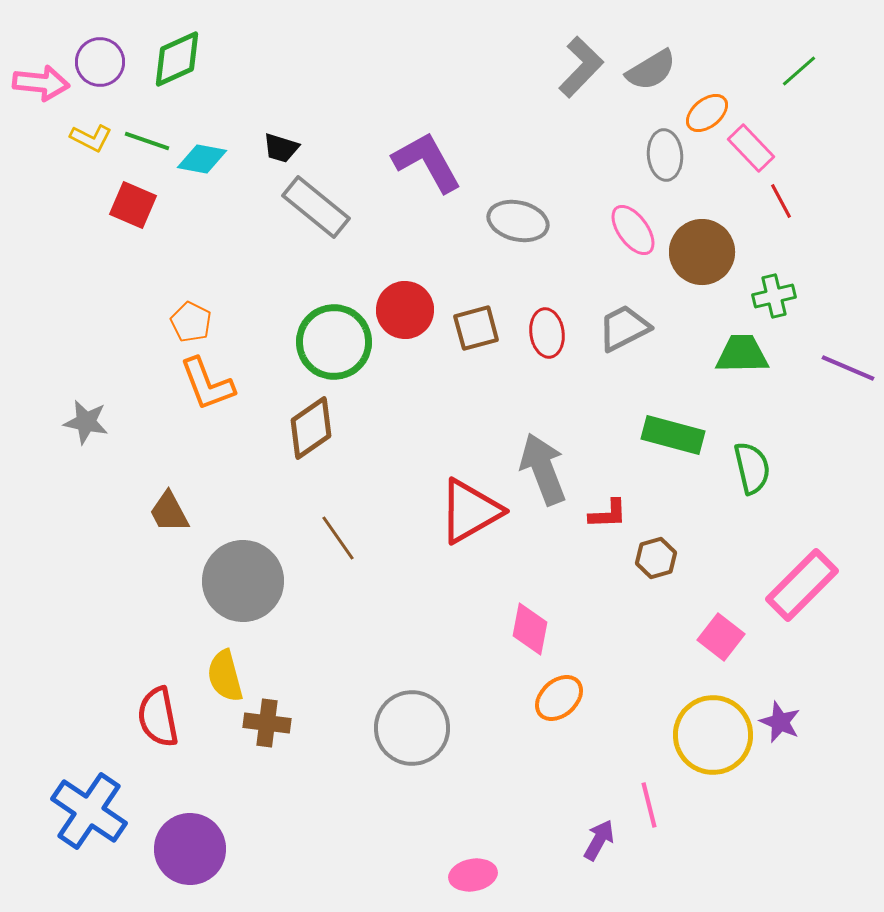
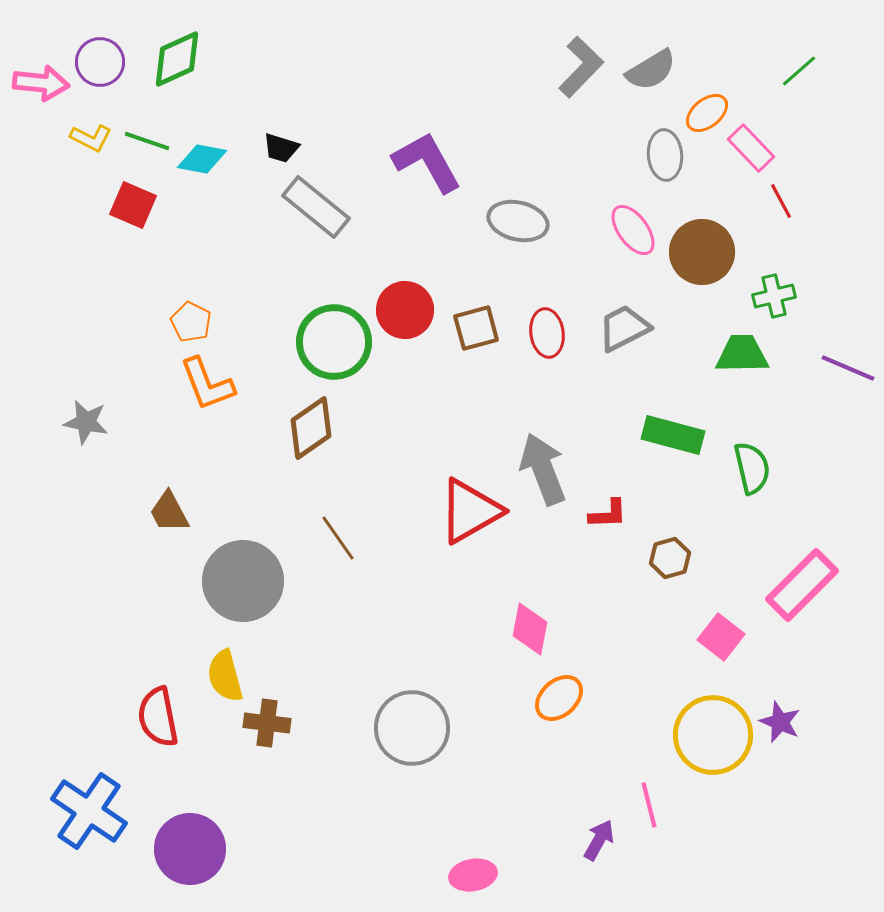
brown hexagon at (656, 558): moved 14 px right
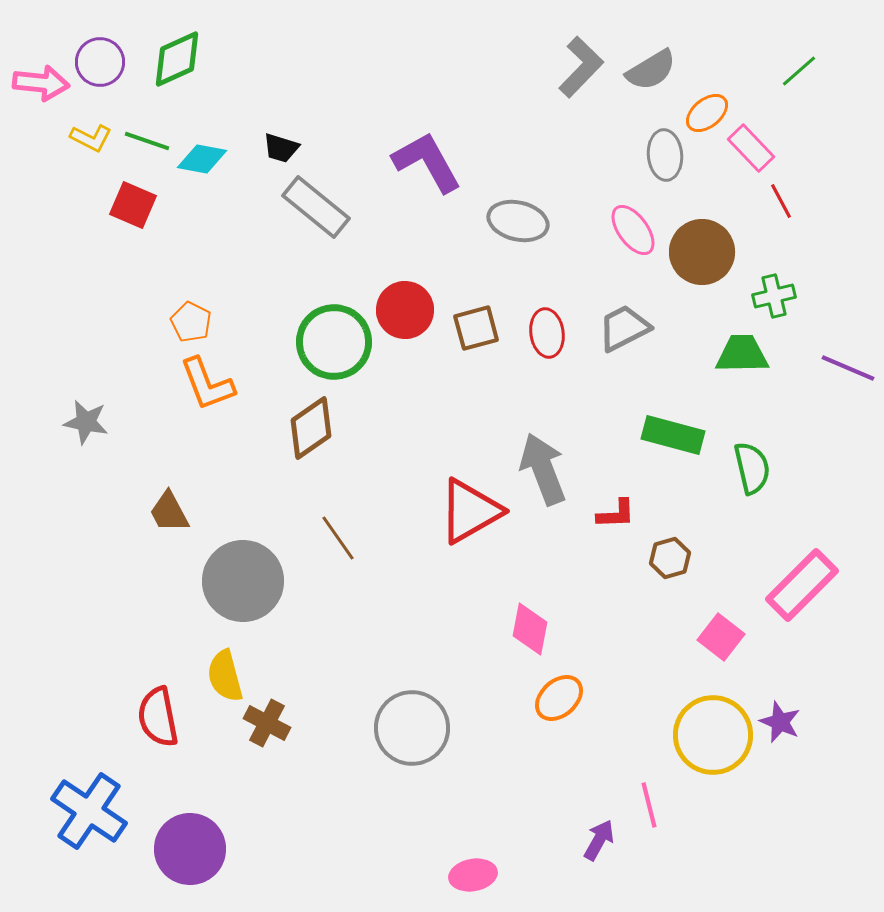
red L-shape at (608, 514): moved 8 px right
brown cross at (267, 723): rotated 21 degrees clockwise
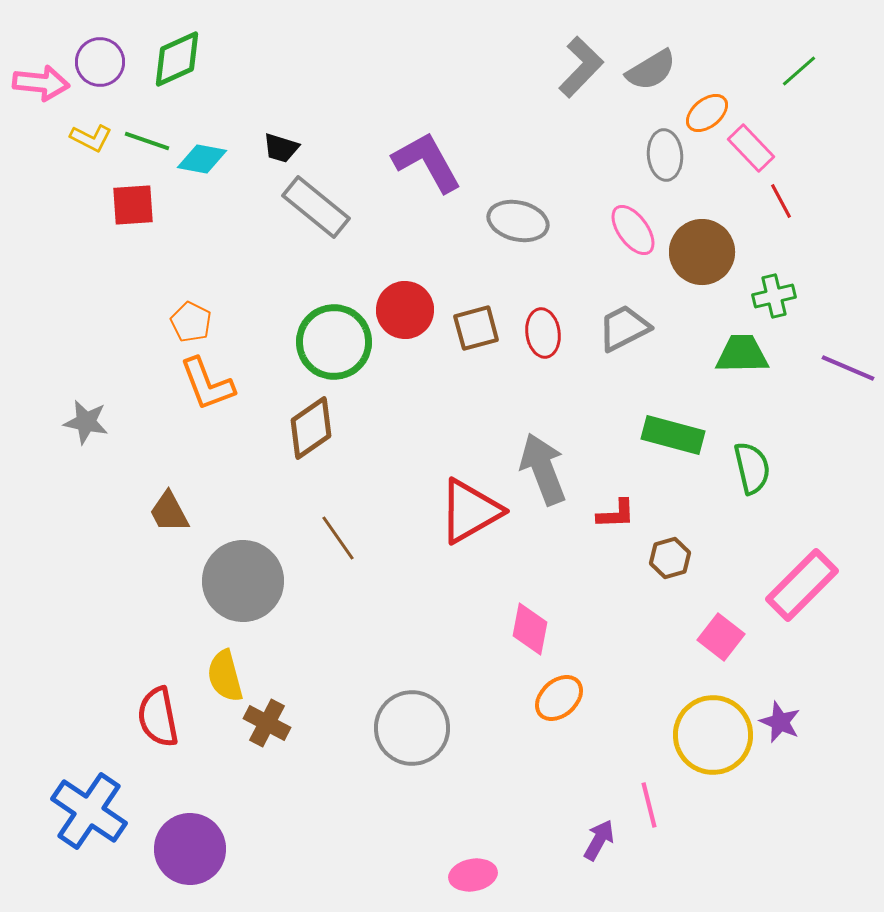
red square at (133, 205): rotated 27 degrees counterclockwise
red ellipse at (547, 333): moved 4 px left
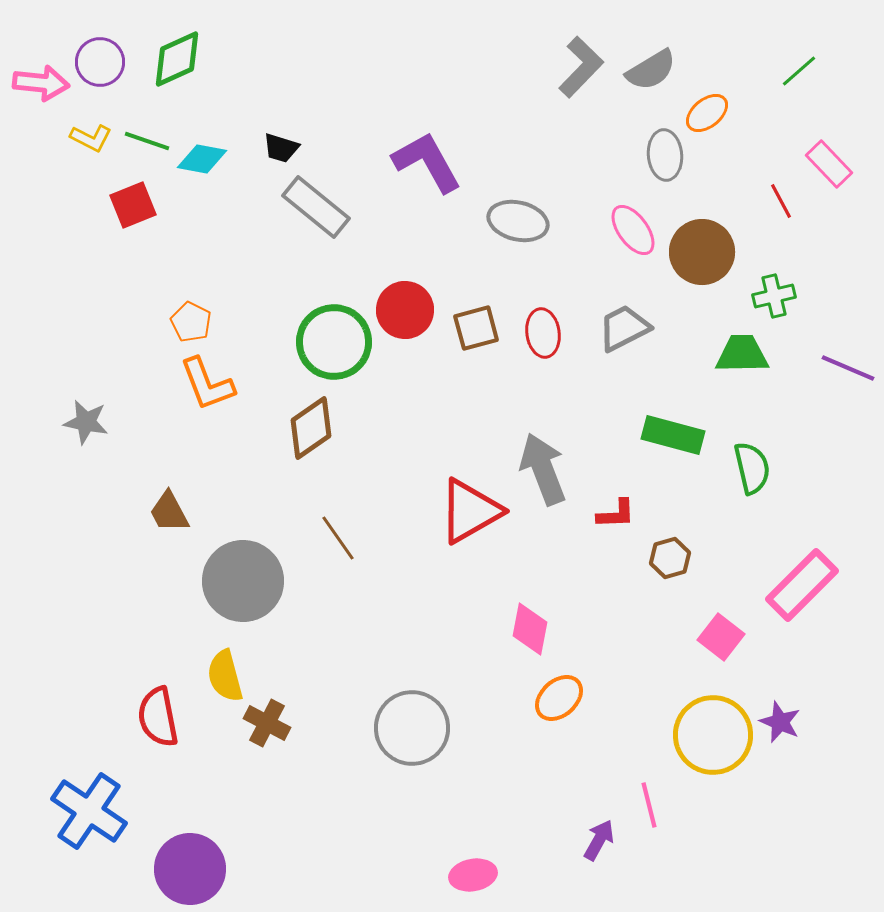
pink rectangle at (751, 148): moved 78 px right, 16 px down
red square at (133, 205): rotated 18 degrees counterclockwise
purple circle at (190, 849): moved 20 px down
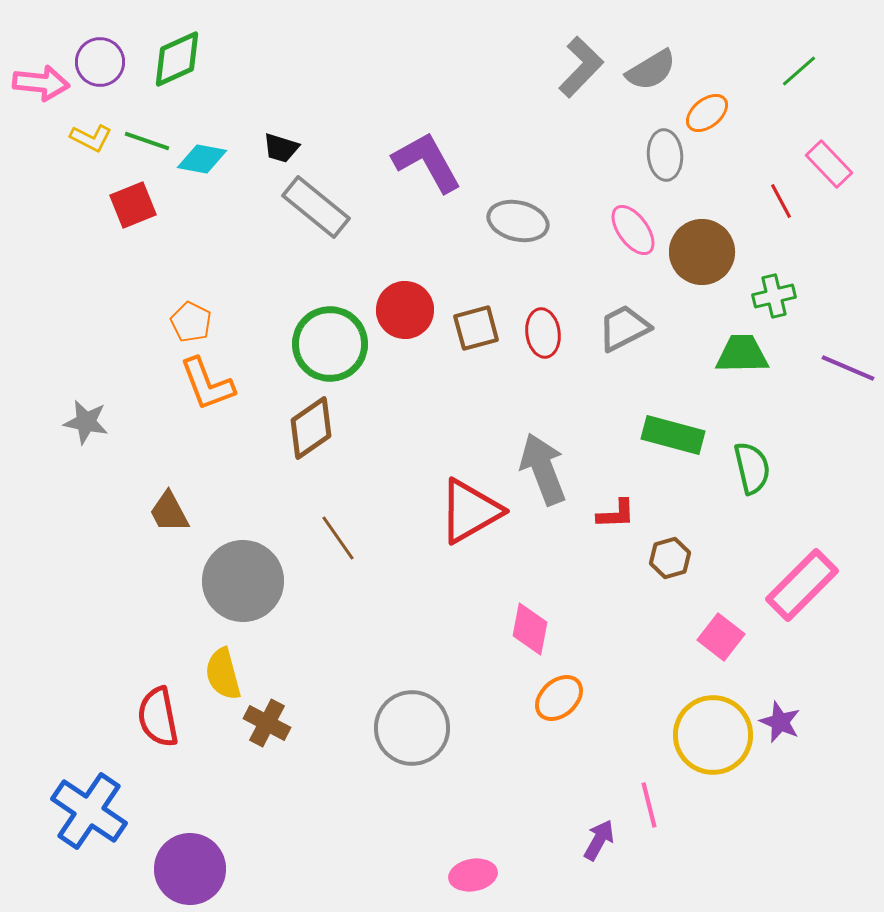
green circle at (334, 342): moved 4 px left, 2 px down
yellow semicircle at (225, 676): moved 2 px left, 2 px up
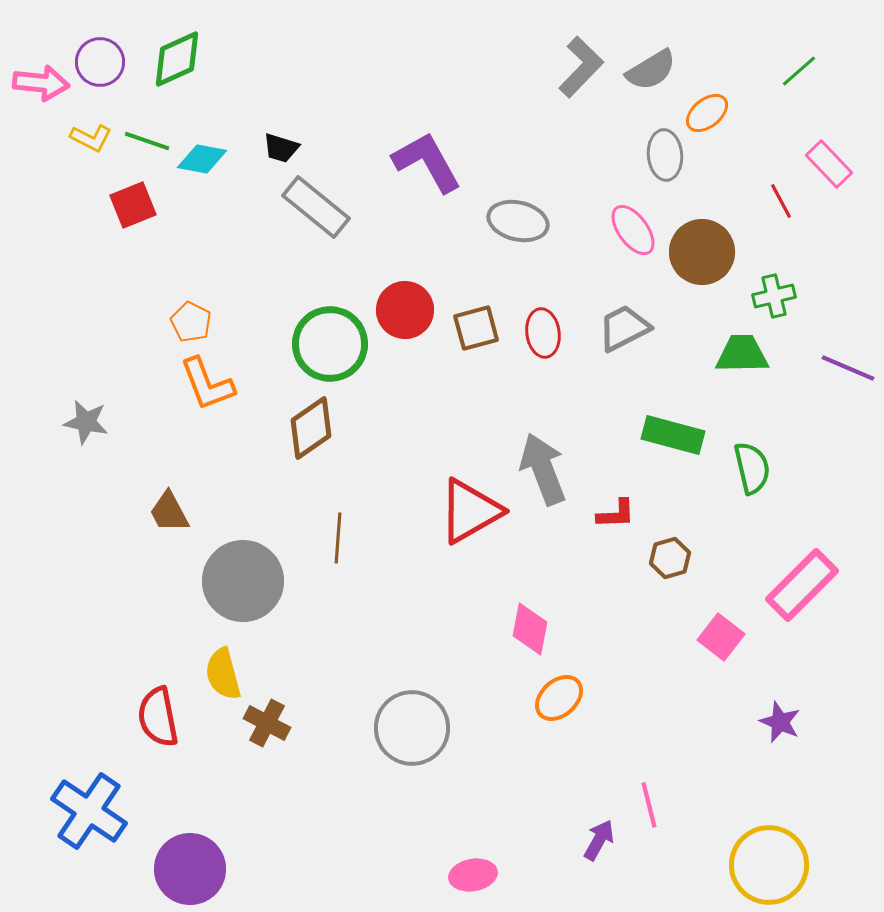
brown line at (338, 538): rotated 39 degrees clockwise
yellow circle at (713, 735): moved 56 px right, 130 px down
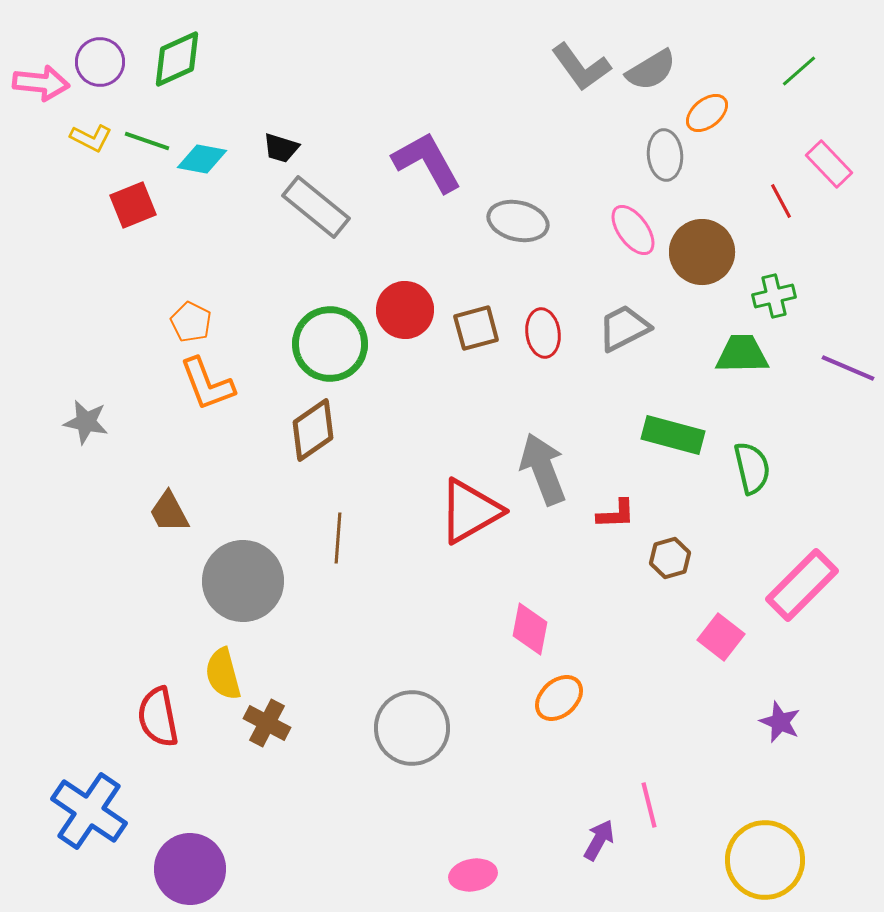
gray L-shape at (581, 67): rotated 100 degrees clockwise
brown diamond at (311, 428): moved 2 px right, 2 px down
yellow circle at (769, 865): moved 4 px left, 5 px up
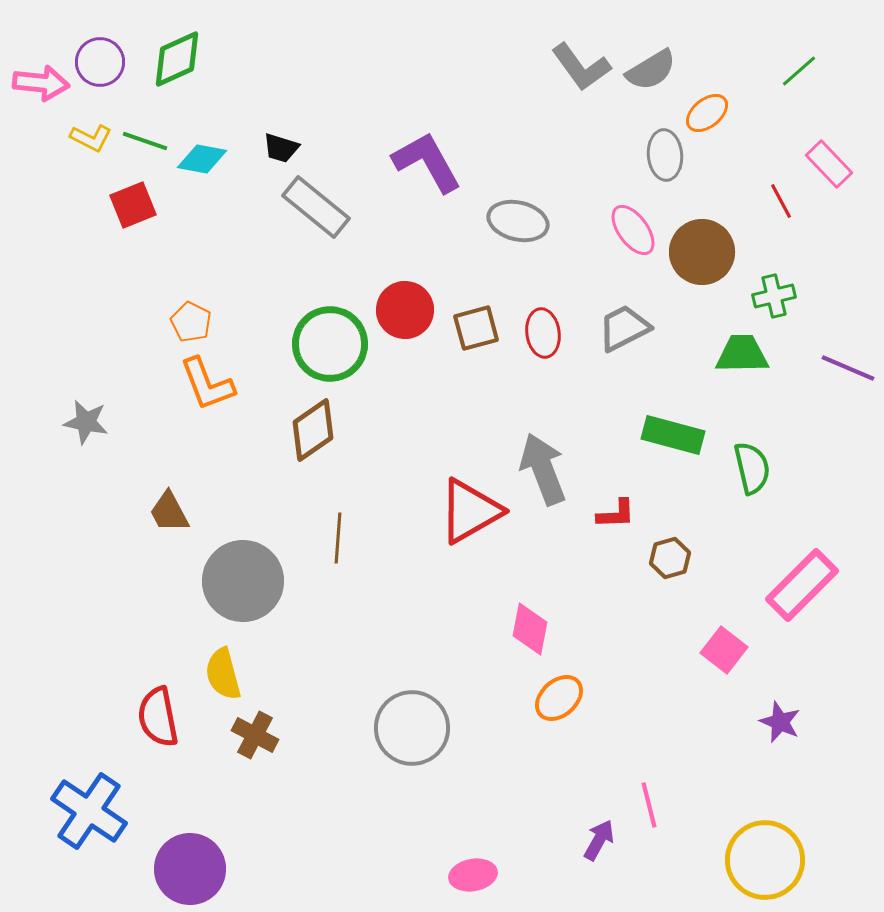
green line at (147, 141): moved 2 px left
pink square at (721, 637): moved 3 px right, 13 px down
brown cross at (267, 723): moved 12 px left, 12 px down
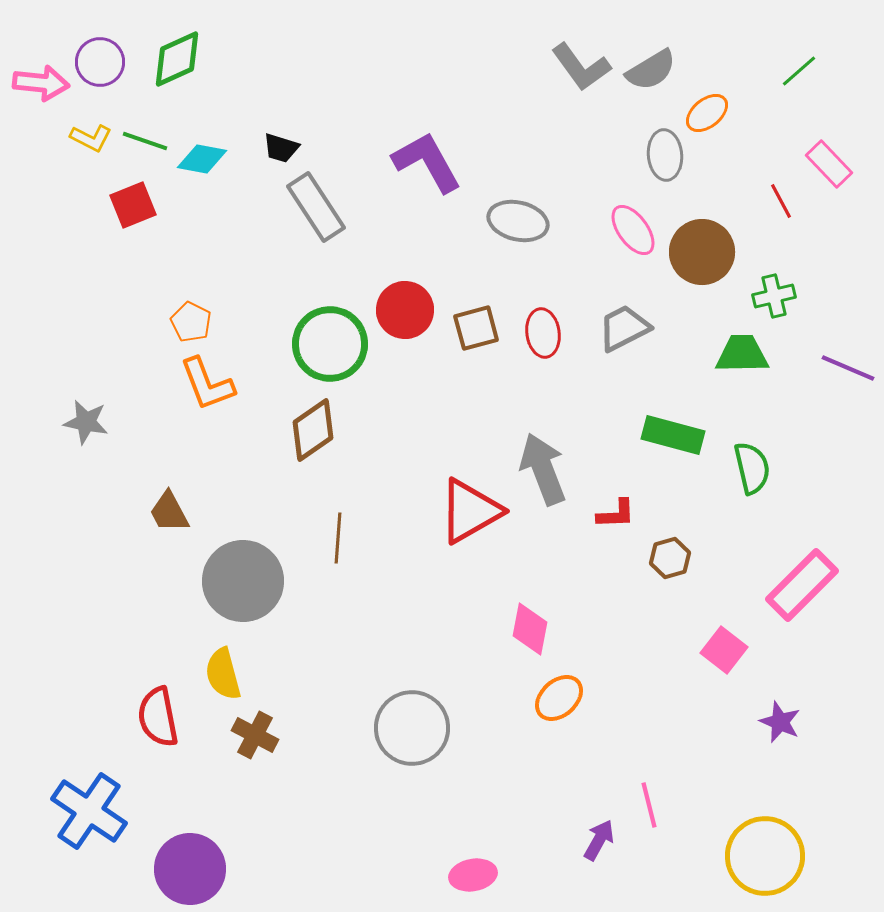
gray rectangle at (316, 207): rotated 18 degrees clockwise
yellow circle at (765, 860): moved 4 px up
